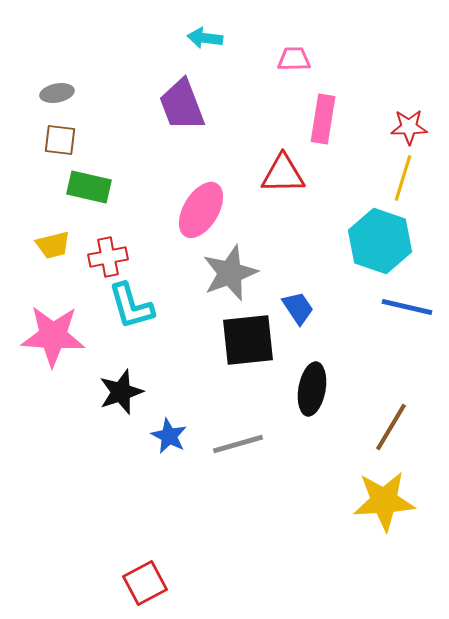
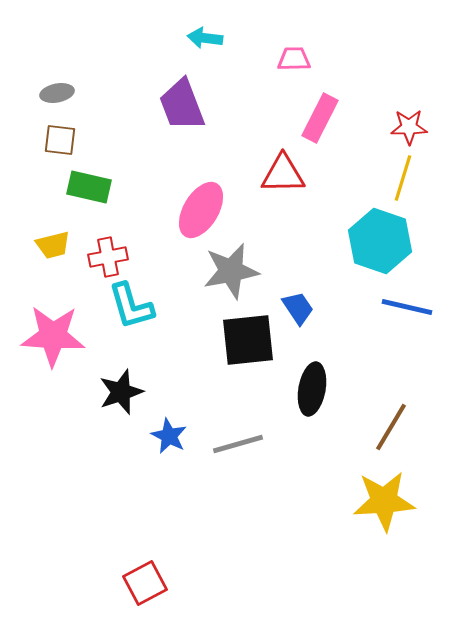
pink rectangle: moved 3 px left, 1 px up; rotated 18 degrees clockwise
gray star: moved 1 px right, 2 px up; rotated 10 degrees clockwise
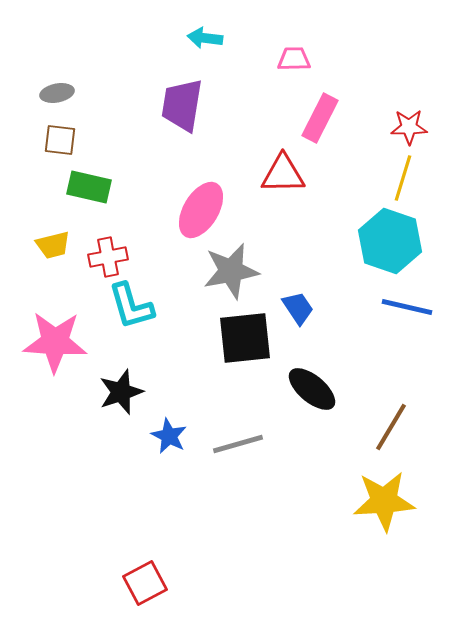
purple trapezoid: rotated 30 degrees clockwise
cyan hexagon: moved 10 px right
pink star: moved 2 px right, 6 px down
black square: moved 3 px left, 2 px up
black ellipse: rotated 60 degrees counterclockwise
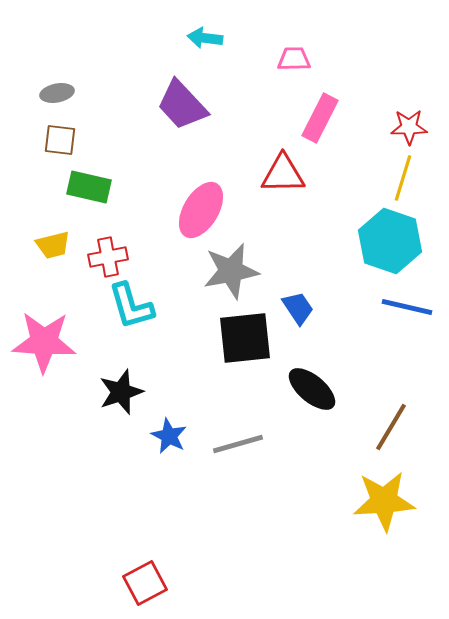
purple trapezoid: rotated 52 degrees counterclockwise
pink star: moved 11 px left
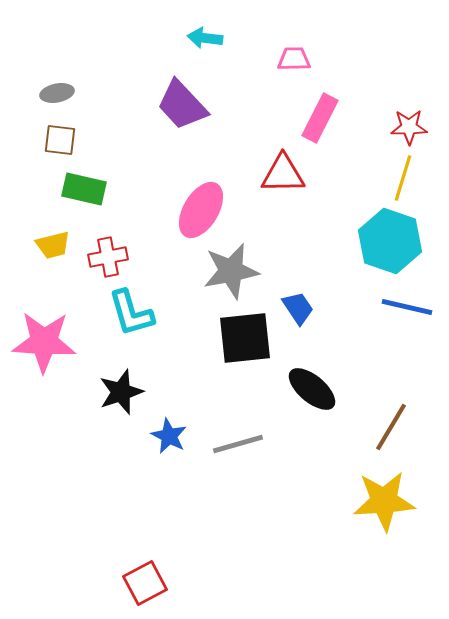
green rectangle: moved 5 px left, 2 px down
cyan L-shape: moved 7 px down
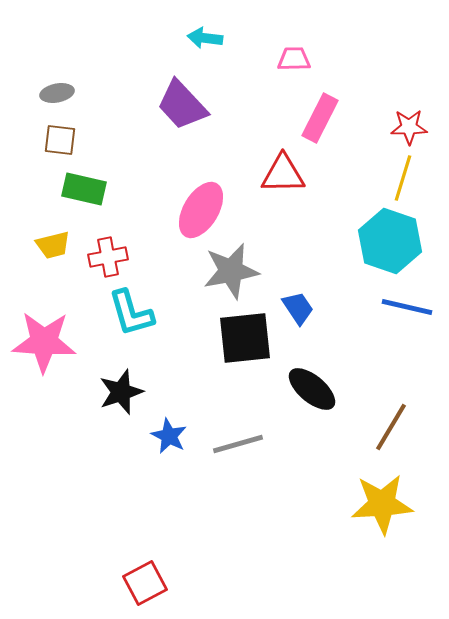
yellow star: moved 2 px left, 3 px down
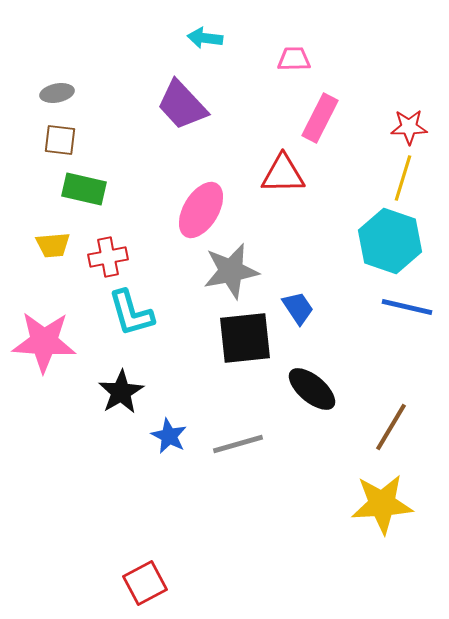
yellow trapezoid: rotated 9 degrees clockwise
black star: rotated 12 degrees counterclockwise
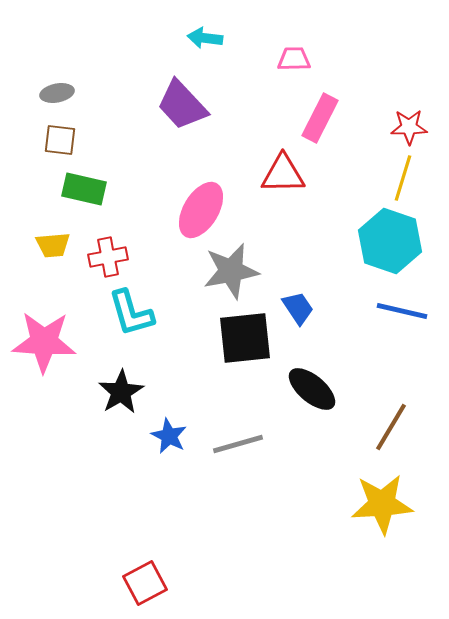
blue line: moved 5 px left, 4 px down
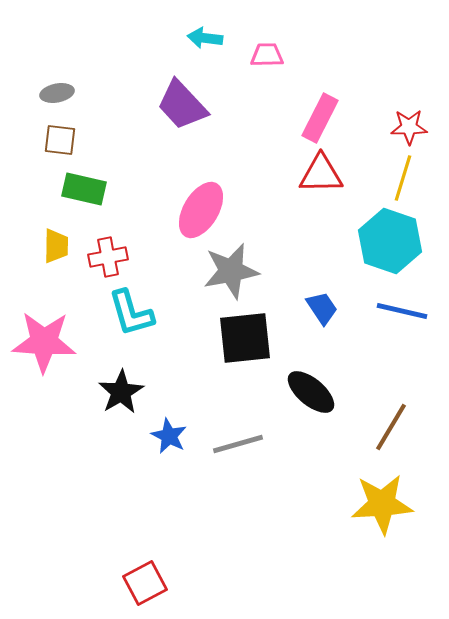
pink trapezoid: moved 27 px left, 4 px up
red triangle: moved 38 px right
yellow trapezoid: moved 3 px right, 1 px down; rotated 84 degrees counterclockwise
blue trapezoid: moved 24 px right
black ellipse: moved 1 px left, 3 px down
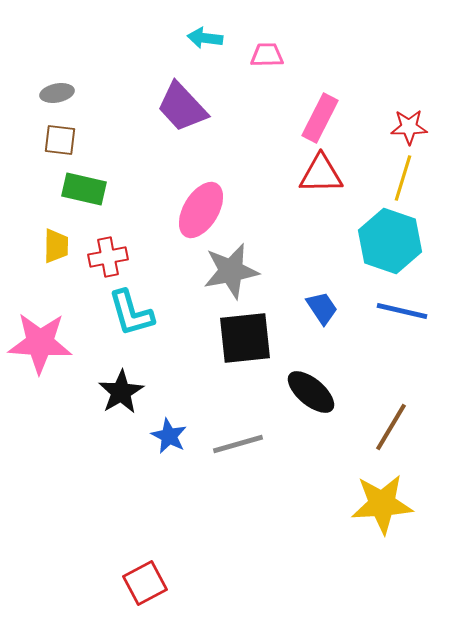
purple trapezoid: moved 2 px down
pink star: moved 4 px left, 1 px down
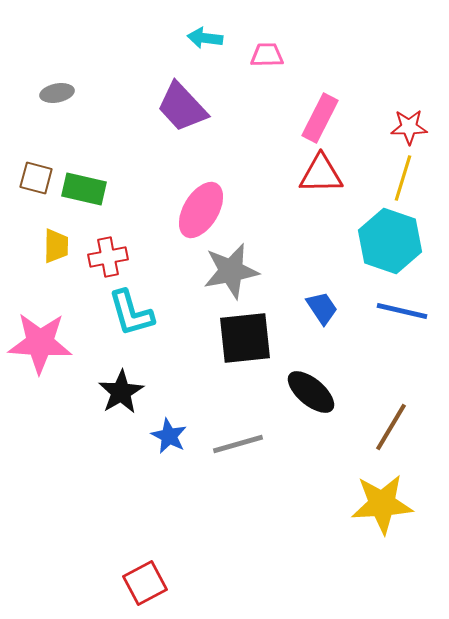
brown square: moved 24 px left, 38 px down; rotated 8 degrees clockwise
